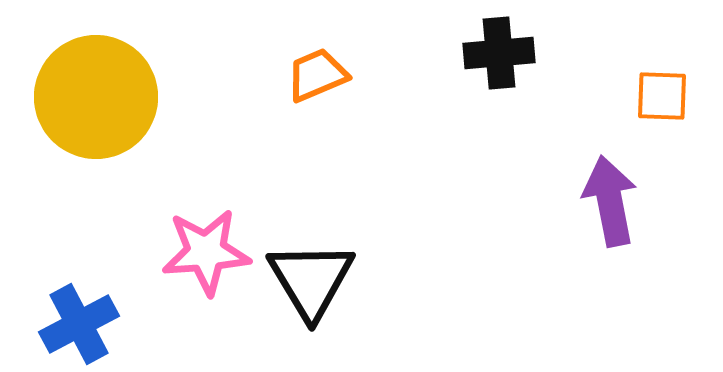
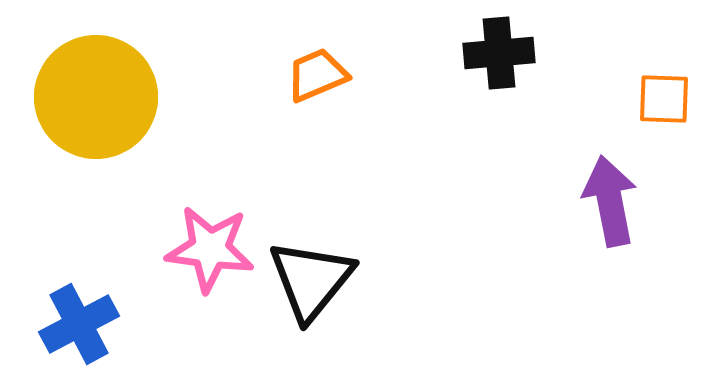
orange square: moved 2 px right, 3 px down
pink star: moved 4 px right, 3 px up; rotated 12 degrees clockwise
black triangle: rotated 10 degrees clockwise
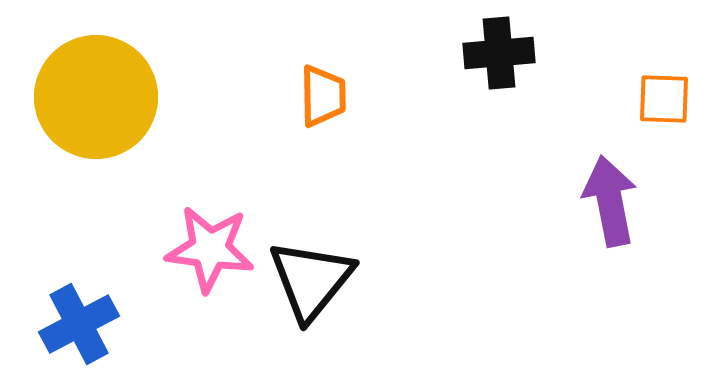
orange trapezoid: moved 6 px right, 21 px down; rotated 112 degrees clockwise
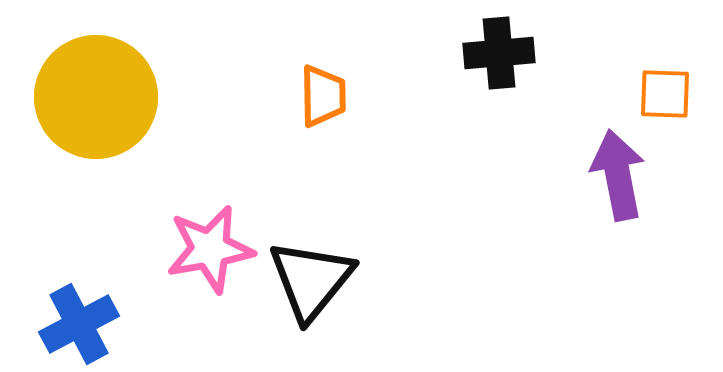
orange square: moved 1 px right, 5 px up
purple arrow: moved 8 px right, 26 px up
pink star: rotated 18 degrees counterclockwise
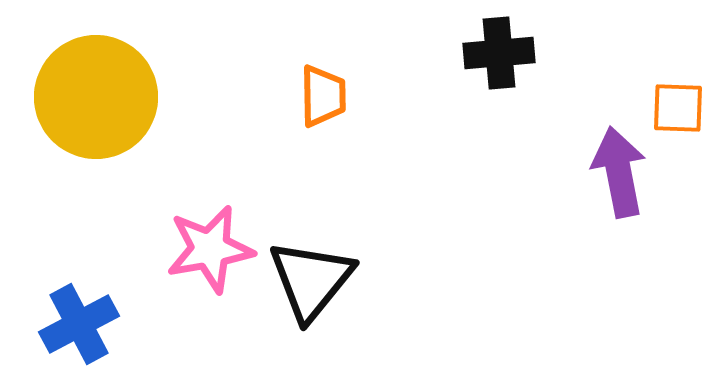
orange square: moved 13 px right, 14 px down
purple arrow: moved 1 px right, 3 px up
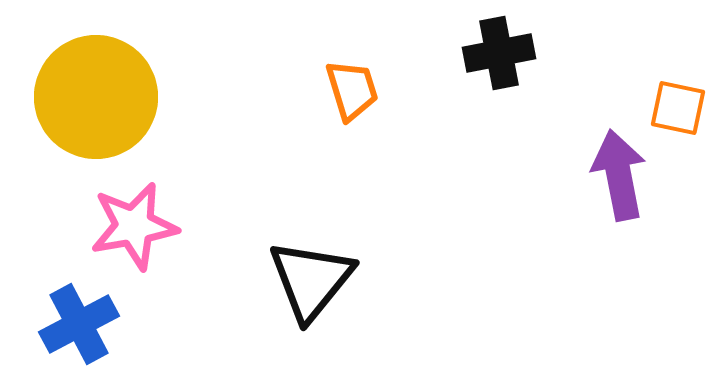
black cross: rotated 6 degrees counterclockwise
orange trapezoid: moved 29 px right, 6 px up; rotated 16 degrees counterclockwise
orange square: rotated 10 degrees clockwise
purple arrow: moved 3 px down
pink star: moved 76 px left, 23 px up
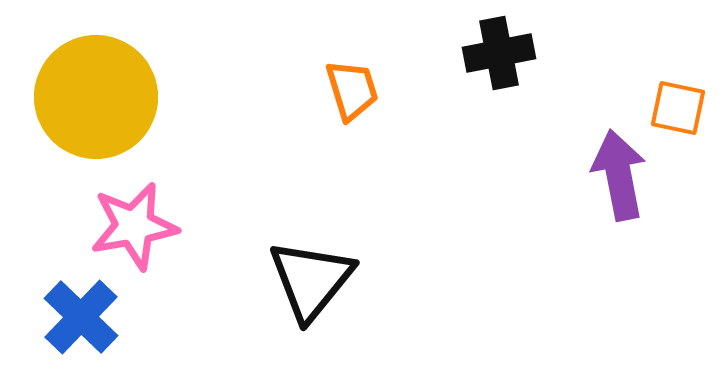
blue cross: moved 2 px right, 7 px up; rotated 18 degrees counterclockwise
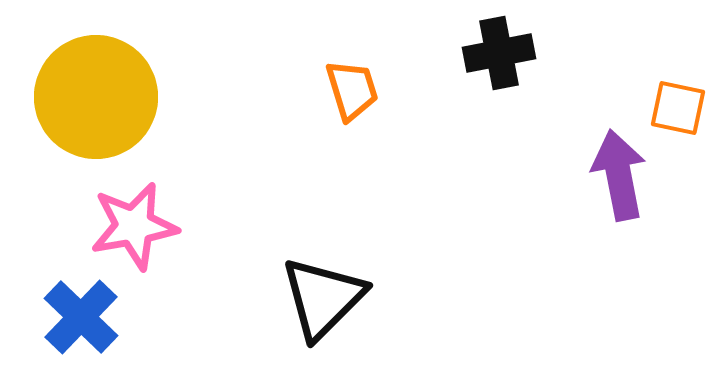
black triangle: moved 12 px right, 18 px down; rotated 6 degrees clockwise
